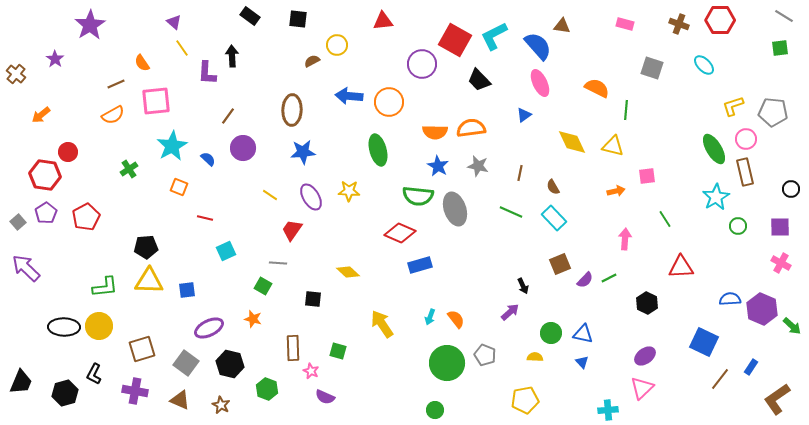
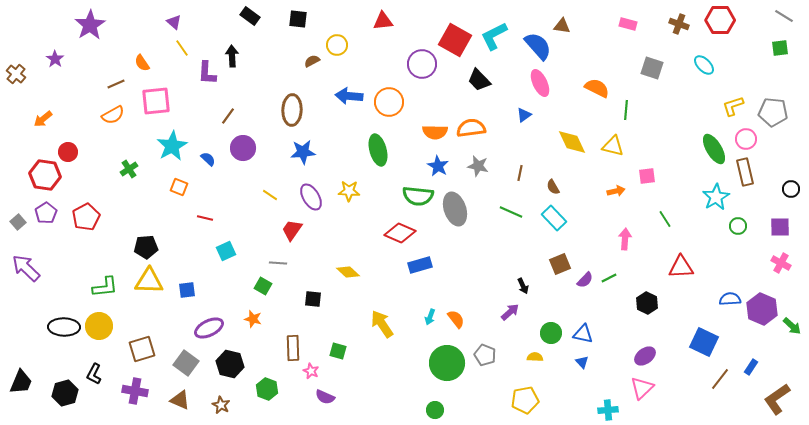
pink rectangle at (625, 24): moved 3 px right
orange arrow at (41, 115): moved 2 px right, 4 px down
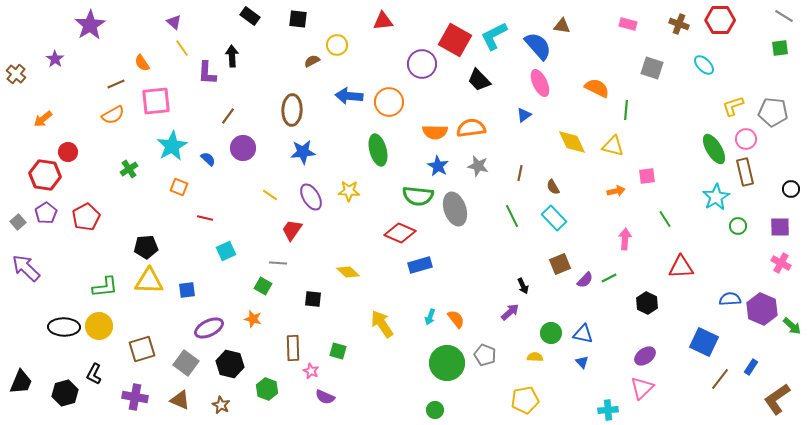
green line at (511, 212): moved 1 px right, 4 px down; rotated 40 degrees clockwise
purple cross at (135, 391): moved 6 px down
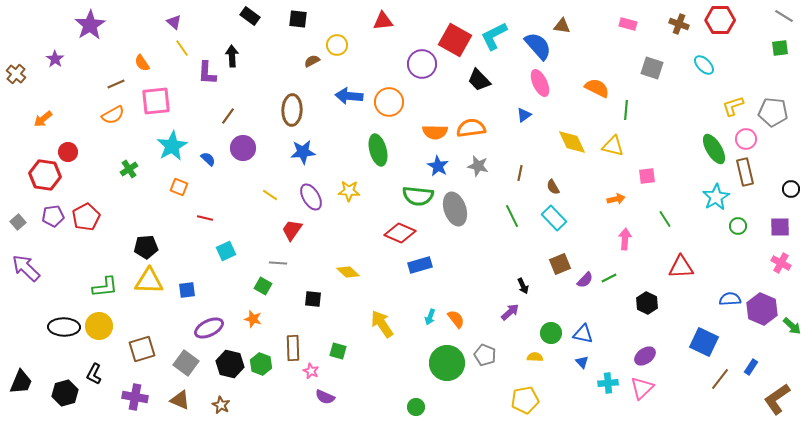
orange arrow at (616, 191): moved 8 px down
purple pentagon at (46, 213): moved 7 px right, 3 px down; rotated 25 degrees clockwise
green hexagon at (267, 389): moved 6 px left, 25 px up
green circle at (435, 410): moved 19 px left, 3 px up
cyan cross at (608, 410): moved 27 px up
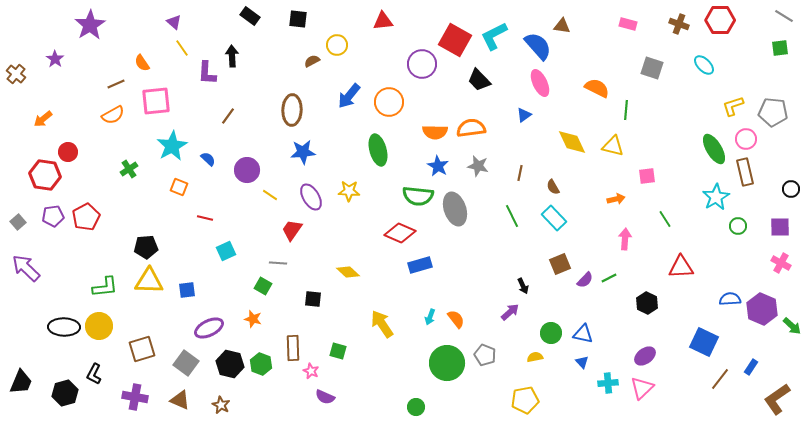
blue arrow at (349, 96): rotated 56 degrees counterclockwise
purple circle at (243, 148): moved 4 px right, 22 px down
yellow semicircle at (535, 357): rotated 14 degrees counterclockwise
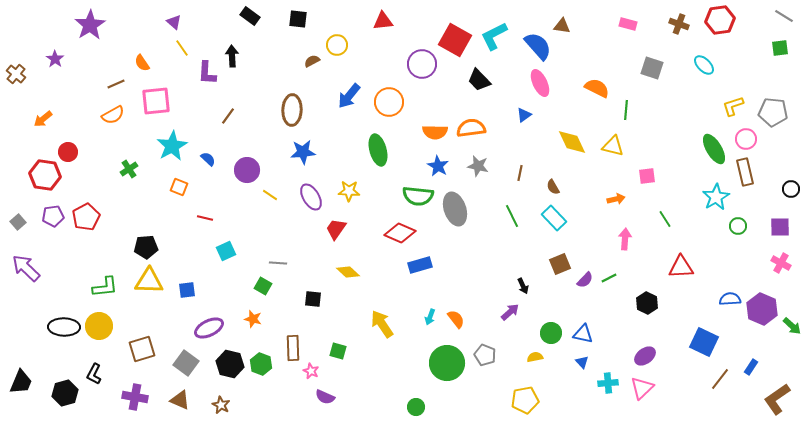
red hexagon at (720, 20): rotated 8 degrees counterclockwise
red trapezoid at (292, 230): moved 44 px right, 1 px up
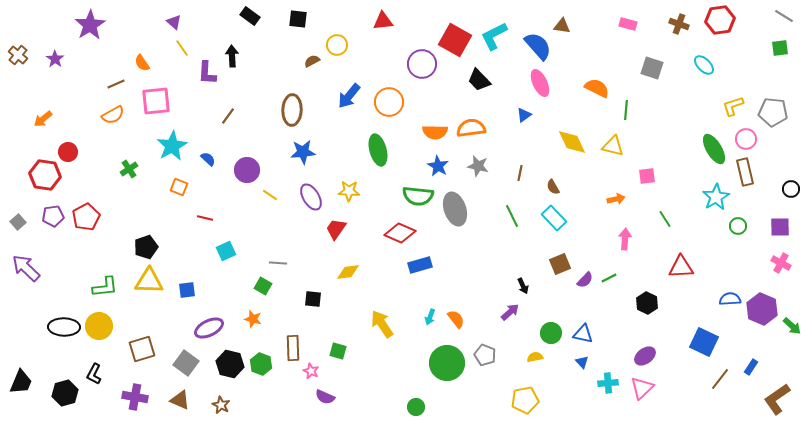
brown cross at (16, 74): moved 2 px right, 19 px up
black pentagon at (146, 247): rotated 15 degrees counterclockwise
yellow diamond at (348, 272): rotated 50 degrees counterclockwise
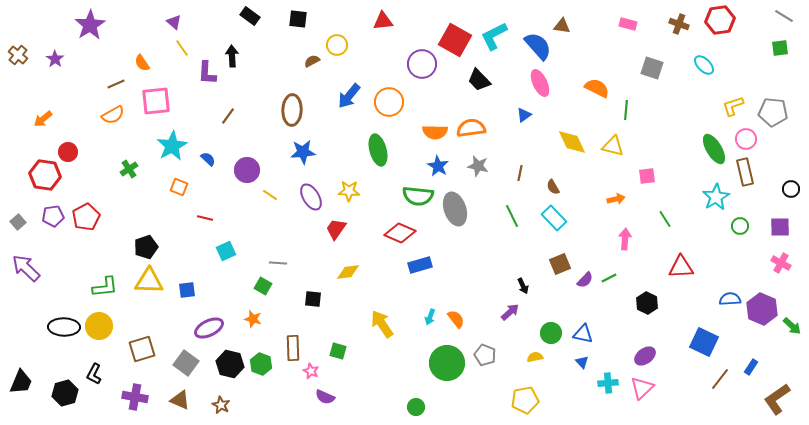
green circle at (738, 226): moved 2 px right
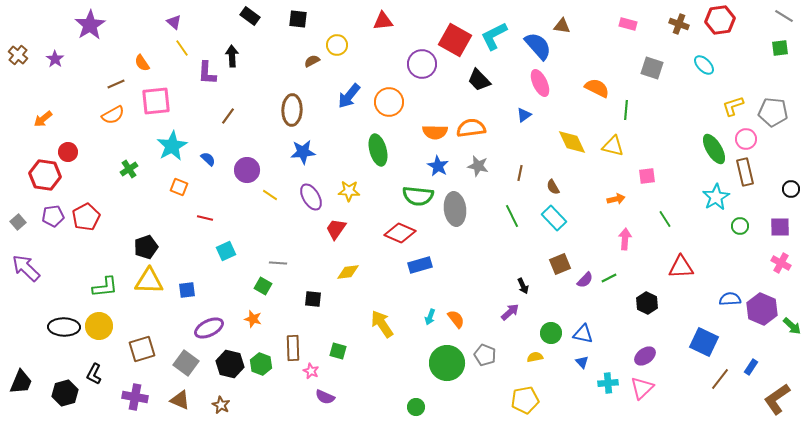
gray ellipse at (455, 209): rotated 12 degrees clockwise
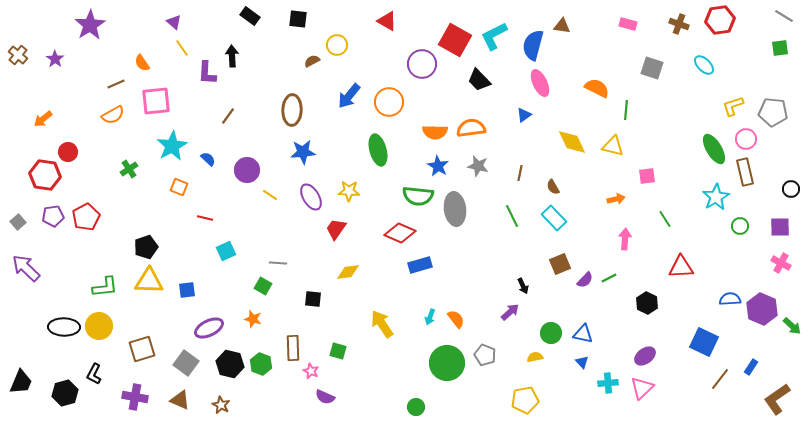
red triangle at (383, 21): moved 4 px right; rotated 35 degrees clockwise
blue semicircle at (538, 46): moved 5 px left, 1 px up; rotated 124 degrees counterclockwise
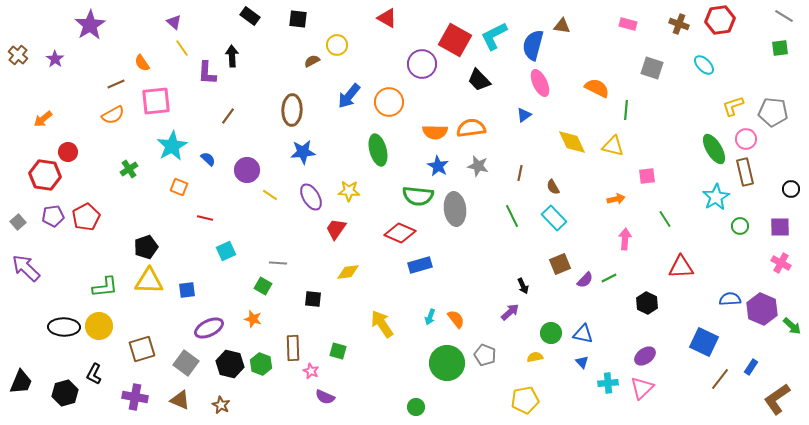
red triangle at (387, 21): moved 3 px up
